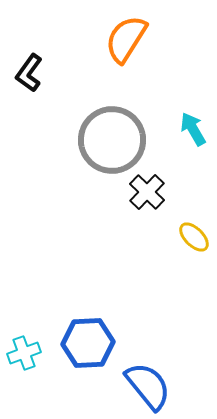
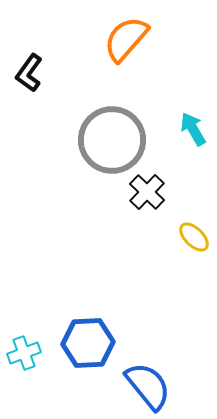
orange semicircle: rotated 9 degrees clockwise
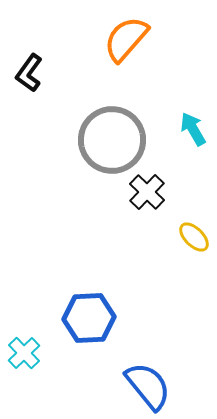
blue hexagon: moved 1 px right, 25 px up
cyan cross: rotated 24 degrees counterclockwise
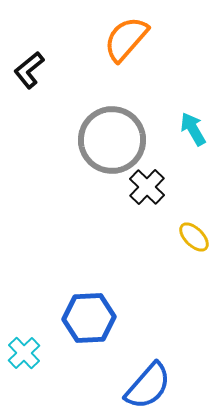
black L-shape: moved 3 px up; rotated 15 degrees clockwise
black cross: moved 5 px up
blue semicircle: rotated 80 degrees clockwise
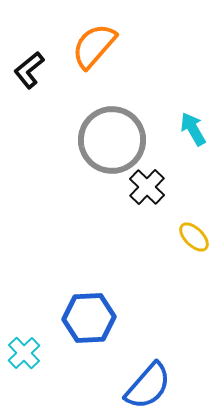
orange semicircle: moved 32 px left, 7 px down
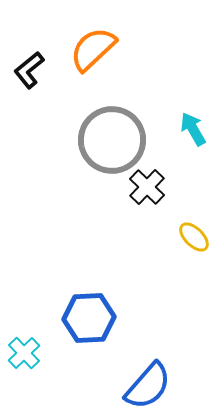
orange semicircle: moved 1 px left, 3 px down; rotated 6 degrees clockwise
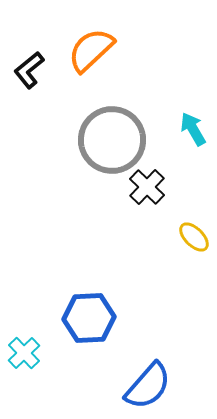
orange semicircle: moved 2 px left, 1 px down
